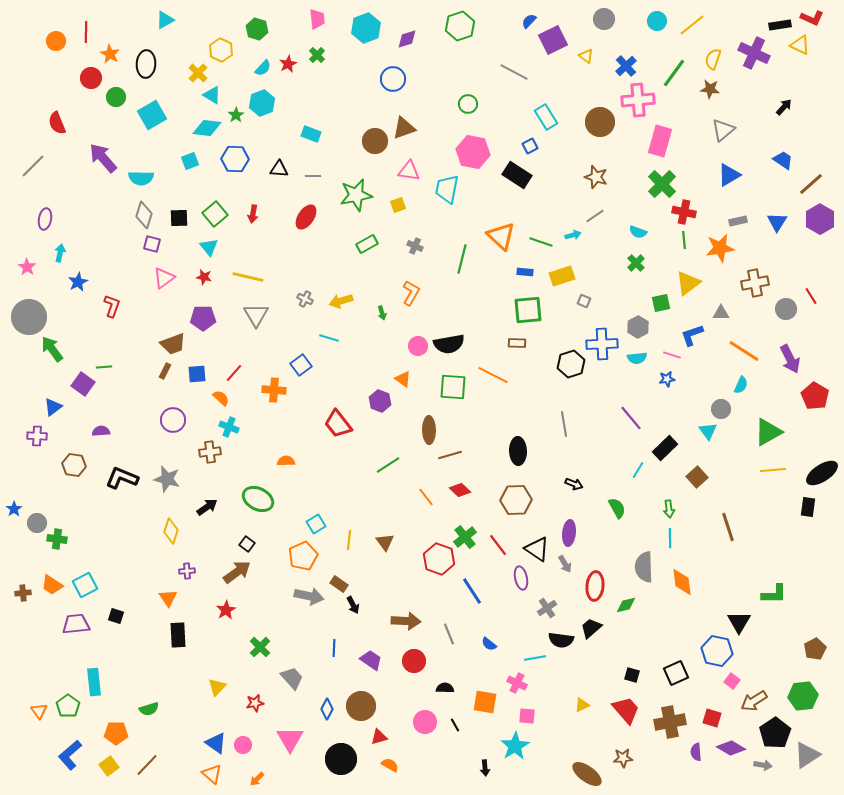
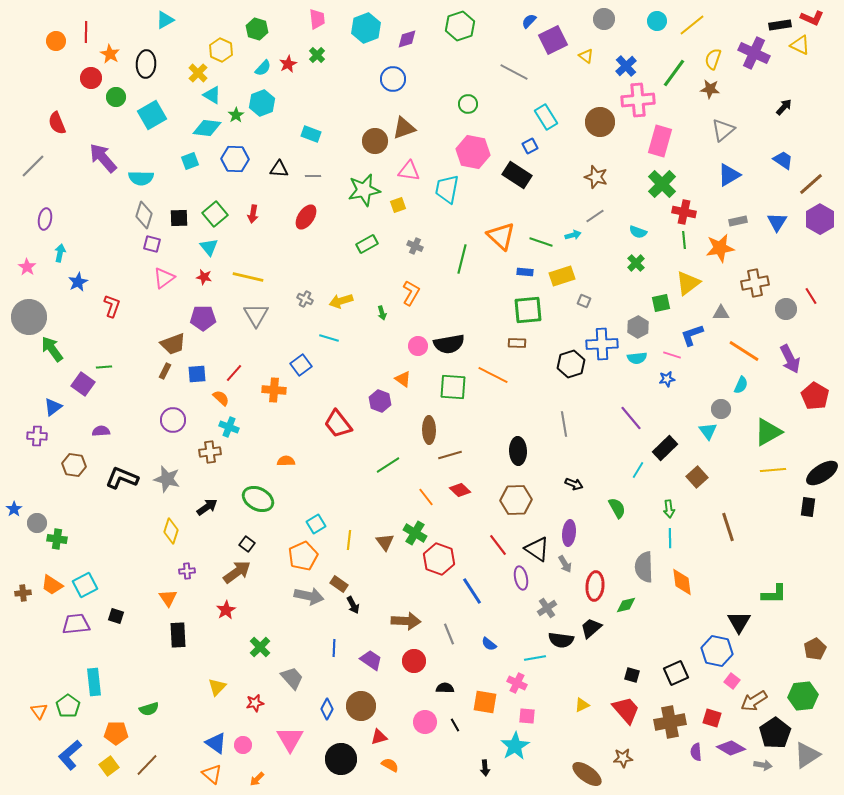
green star at (356, 195): moved 8 px right, 5 px up
green cross at (465, 537): moved 50 px left, 4 px up; rotated 20 degrees counterclockwise
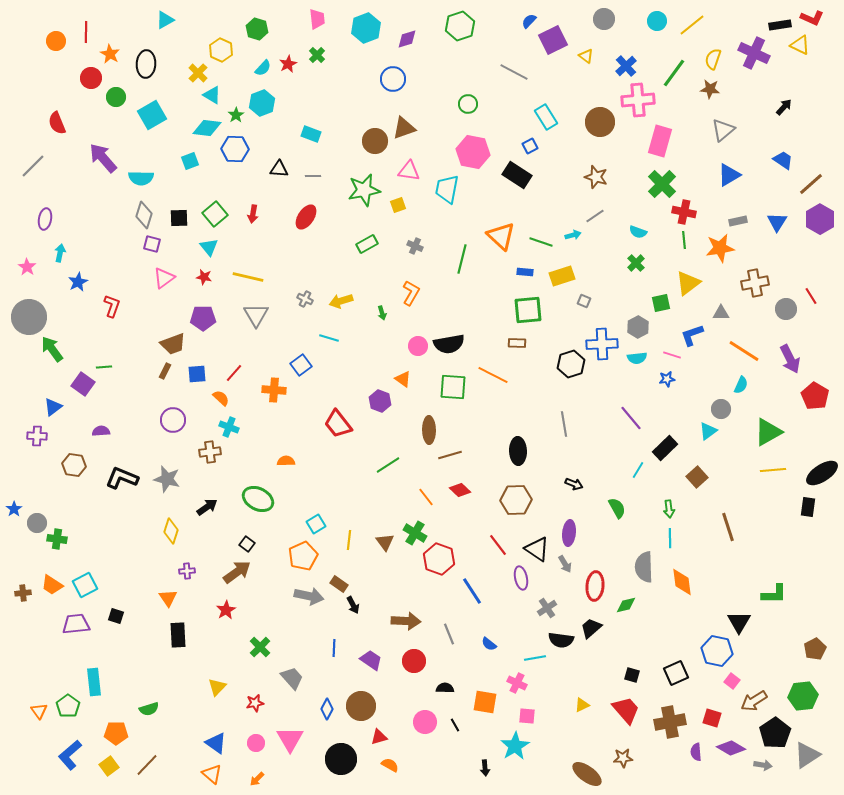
blue hexagon at (235, 159): moved 10 px up
cyan triangle at (708, 431): rotated 30 degrees clockwise
pink circle at (243, 745): moved 13 px right, 2 px up
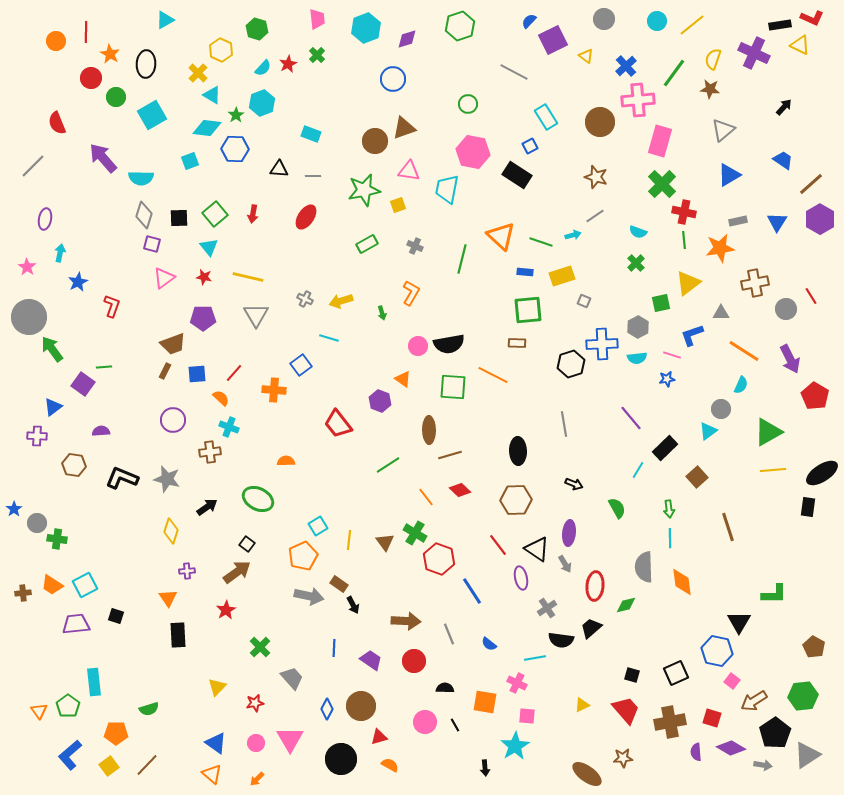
cyan square at (316, 524): moved 2 px right, 2 px down
brown pentagon at (815, 649): moved 1 px left, 2 px up; rotated 15 degrees counterclockwise
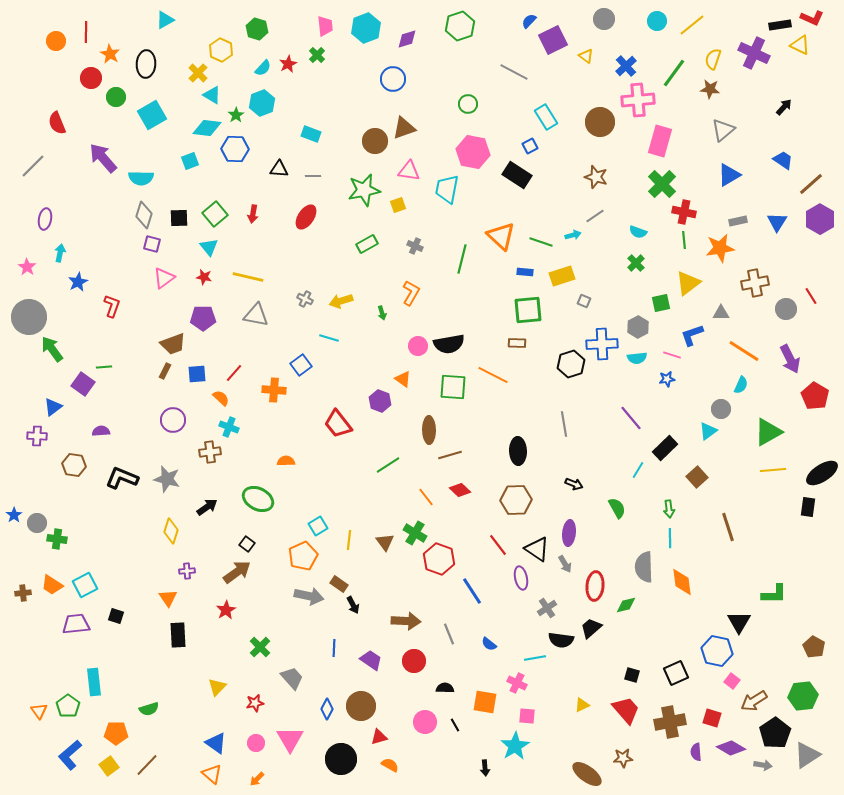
pink trapezoid at (317, 19): moved 8 px right, 7 px down
gray triangle at (256, 315): rotated 48 degrees counterclockwise
blue star at (14, 509): moved 6 px down
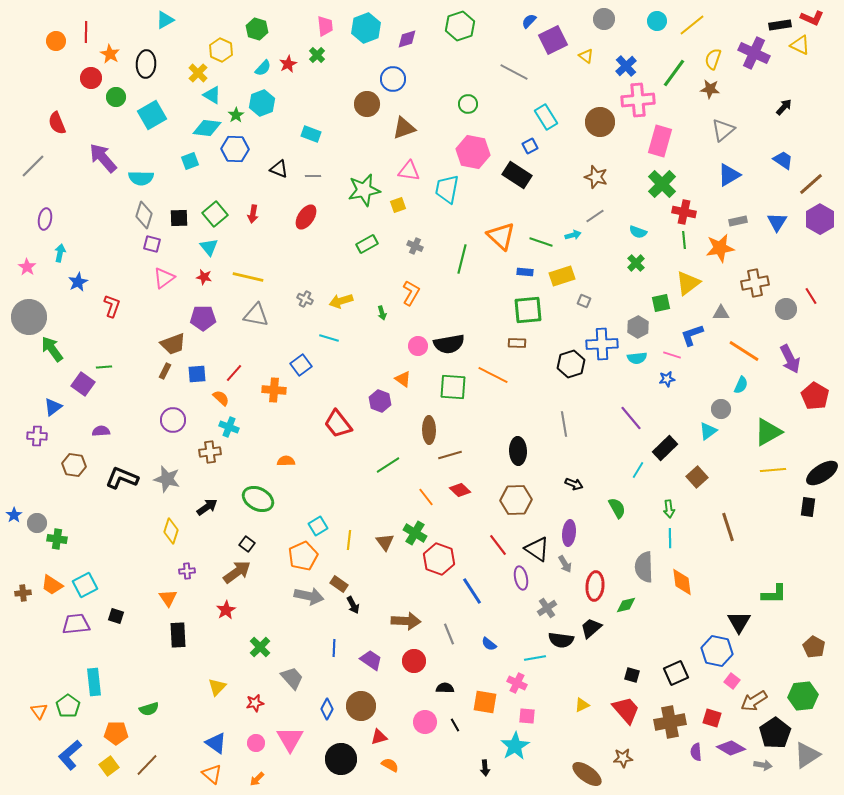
brown circle at (375, 141): moved 8 px left, 37 px up
black triangle at (279, 169): rotated 18 degrees clockwise
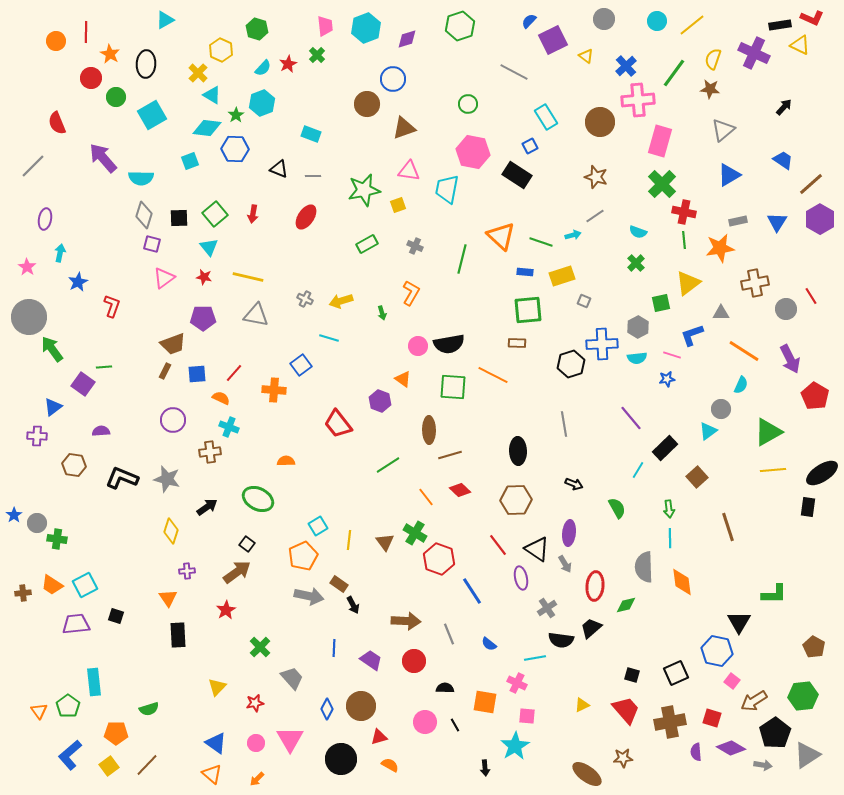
orange semicircle at (221, 398): rotated 18 degrees counterclockwise
